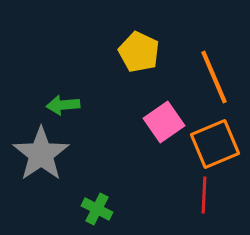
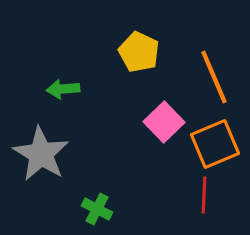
green arrow: moved 16 px up
pink square: rotated 9 degrees counterclockwise
gray star: rotated 6 degrees counterclockwise
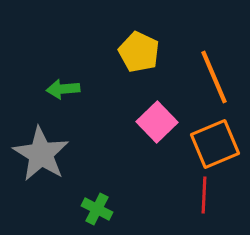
pink square: moved 7 px left
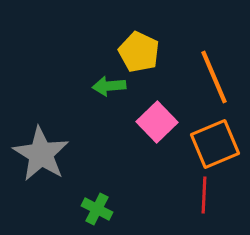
green arrow: moved 46 px right, 3 px up
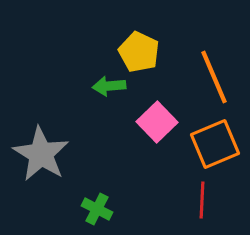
red line: moved 2 px left, 5 px down
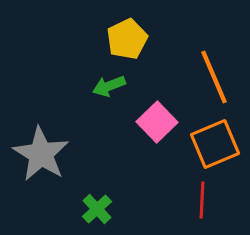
yellow pentagon: moved 12 px left, 13 px up; rotated 21 degrees clockwise
green arrow: rotated 16 degrees counterclockwise
green cross: rotated 20 degrees clockwise
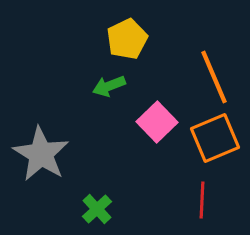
orange square: moved 6 px up
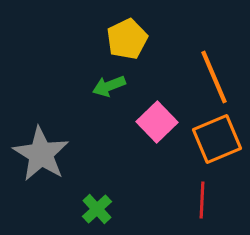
orange square: moved 2 px right, 1 px down
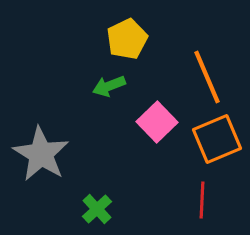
orange line: moved 7 px left
